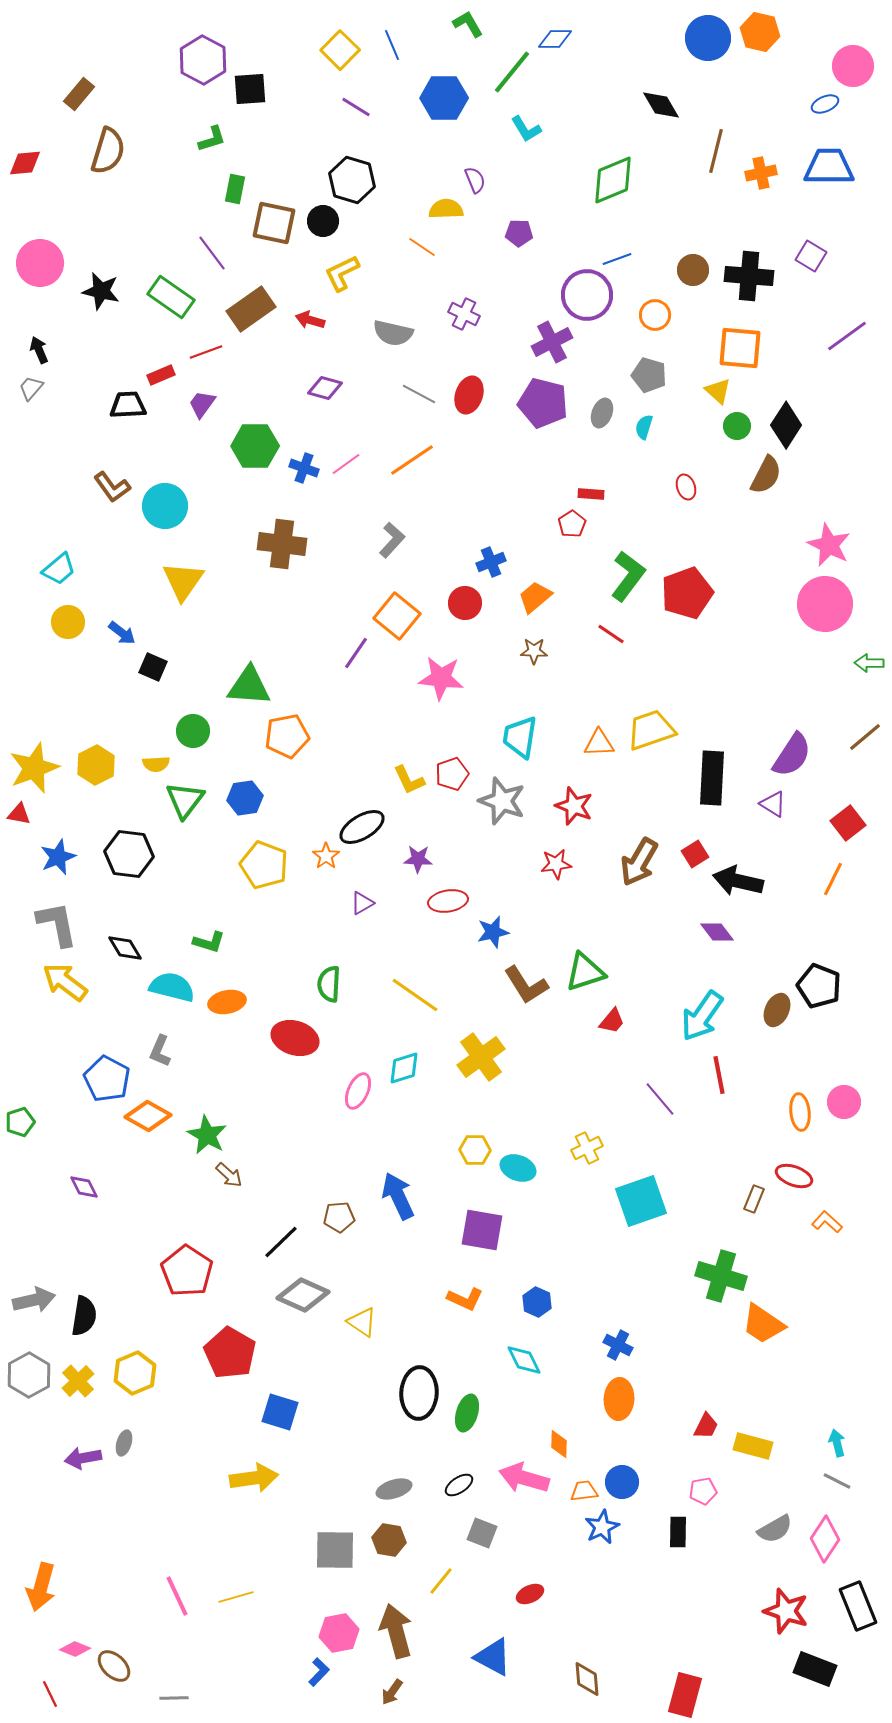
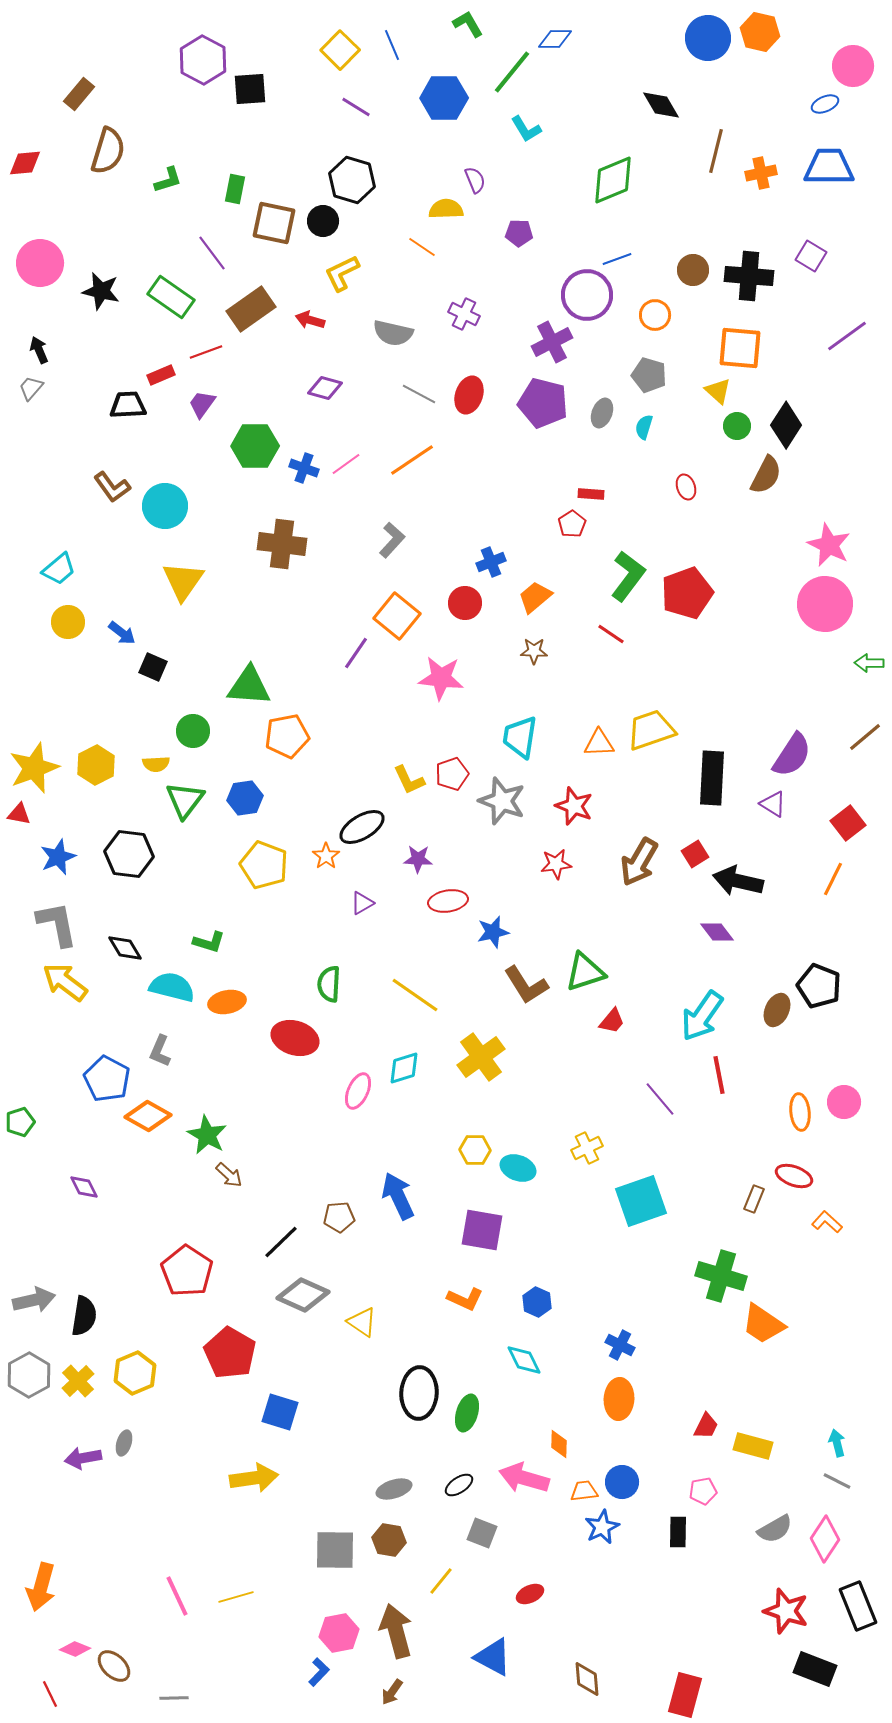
green L-shape at (212, 139): moved 44 px left, 41 px down
blue cross at (618, 1345): moved 2 px right
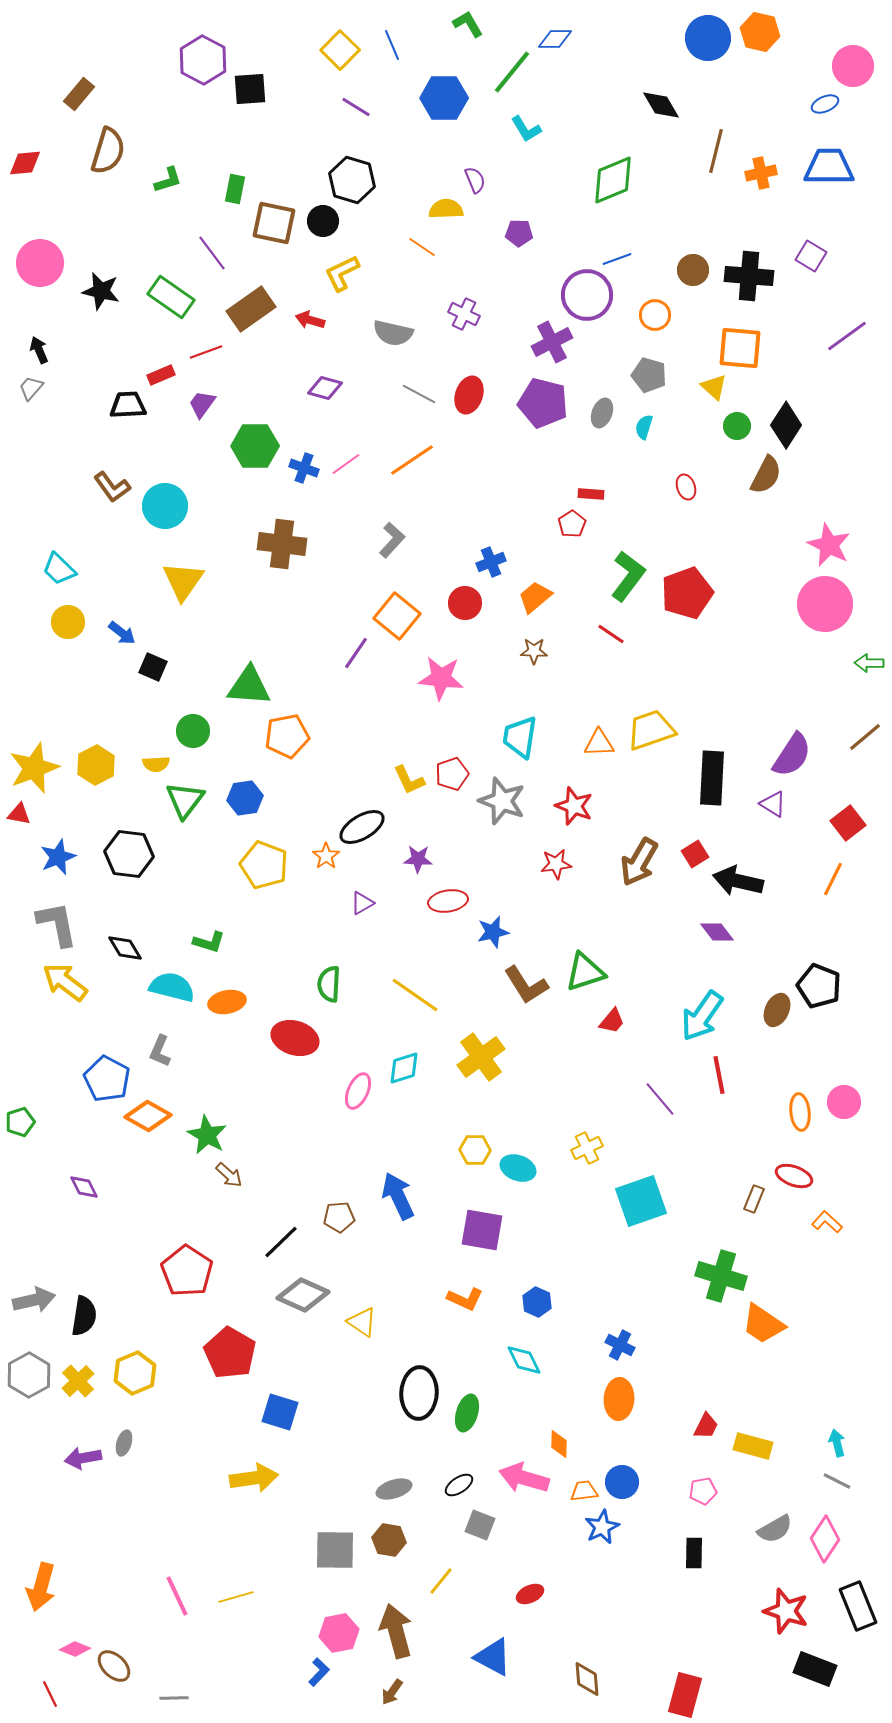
yellow triangle at (718, 391): moved 4 px left, 4 px up
cyan trapezoid at (59, 569): rotated 84 degrees clockwise
black rectangle at (678, 1532): moved 16 px right, 21 px down
gray square at (482, 1533): moved 2 px left, 8 px up
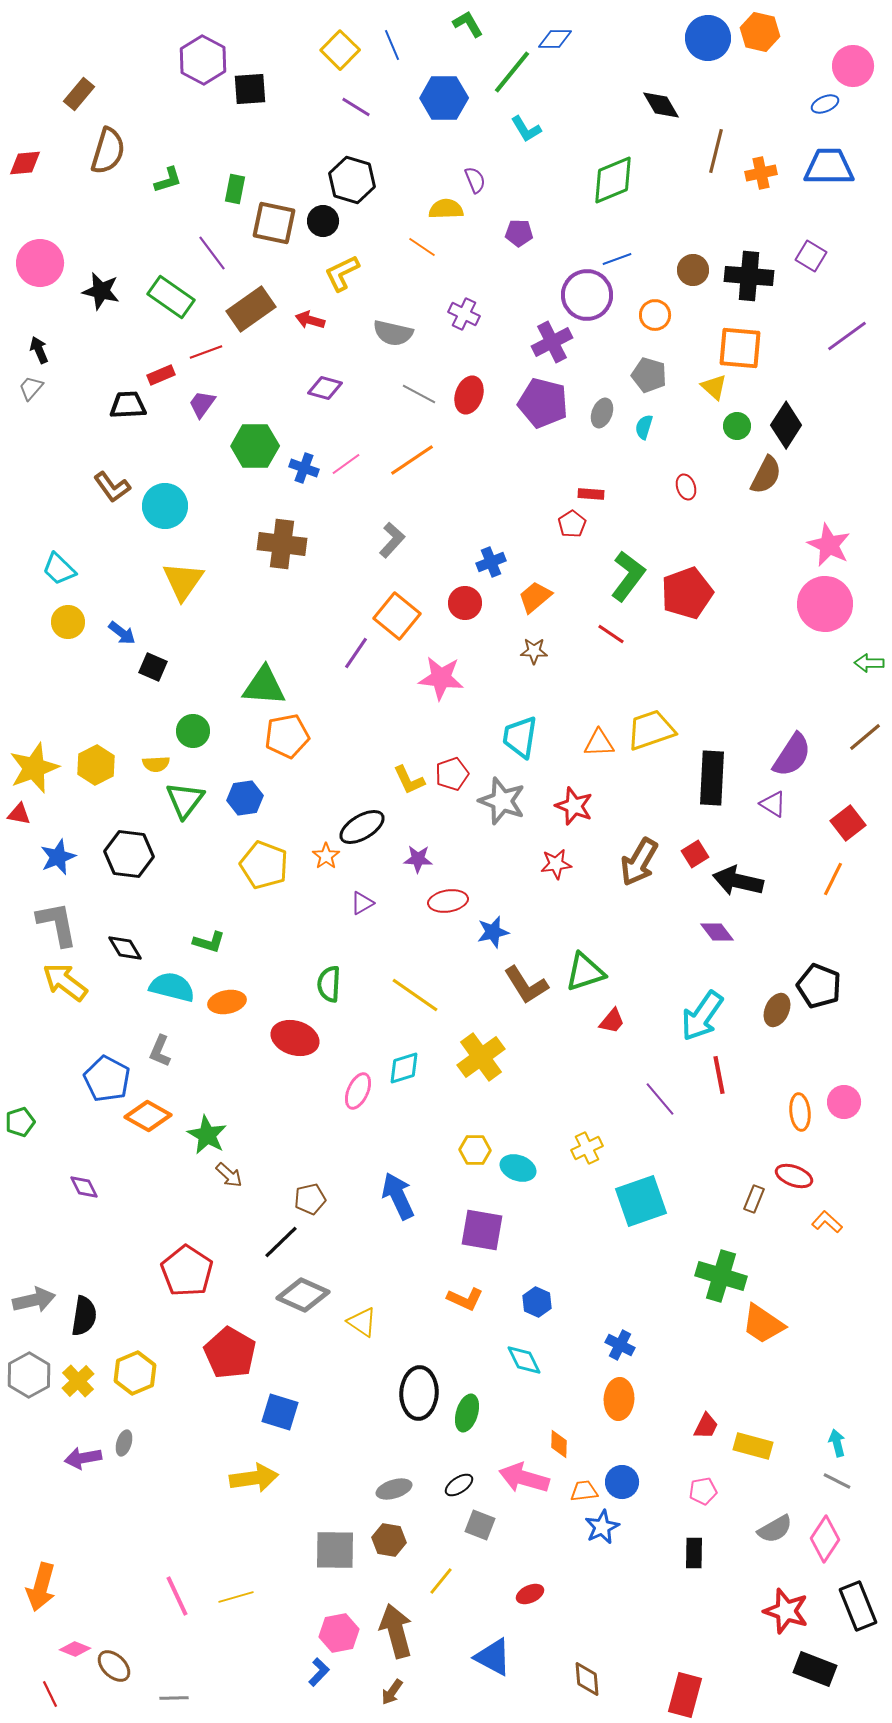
green triangle at (249, 686): moved 15 px right
brown pentagon at (339, 1217): moved 29 px left, 18 px up; rotated 8 degrees counterclockwise
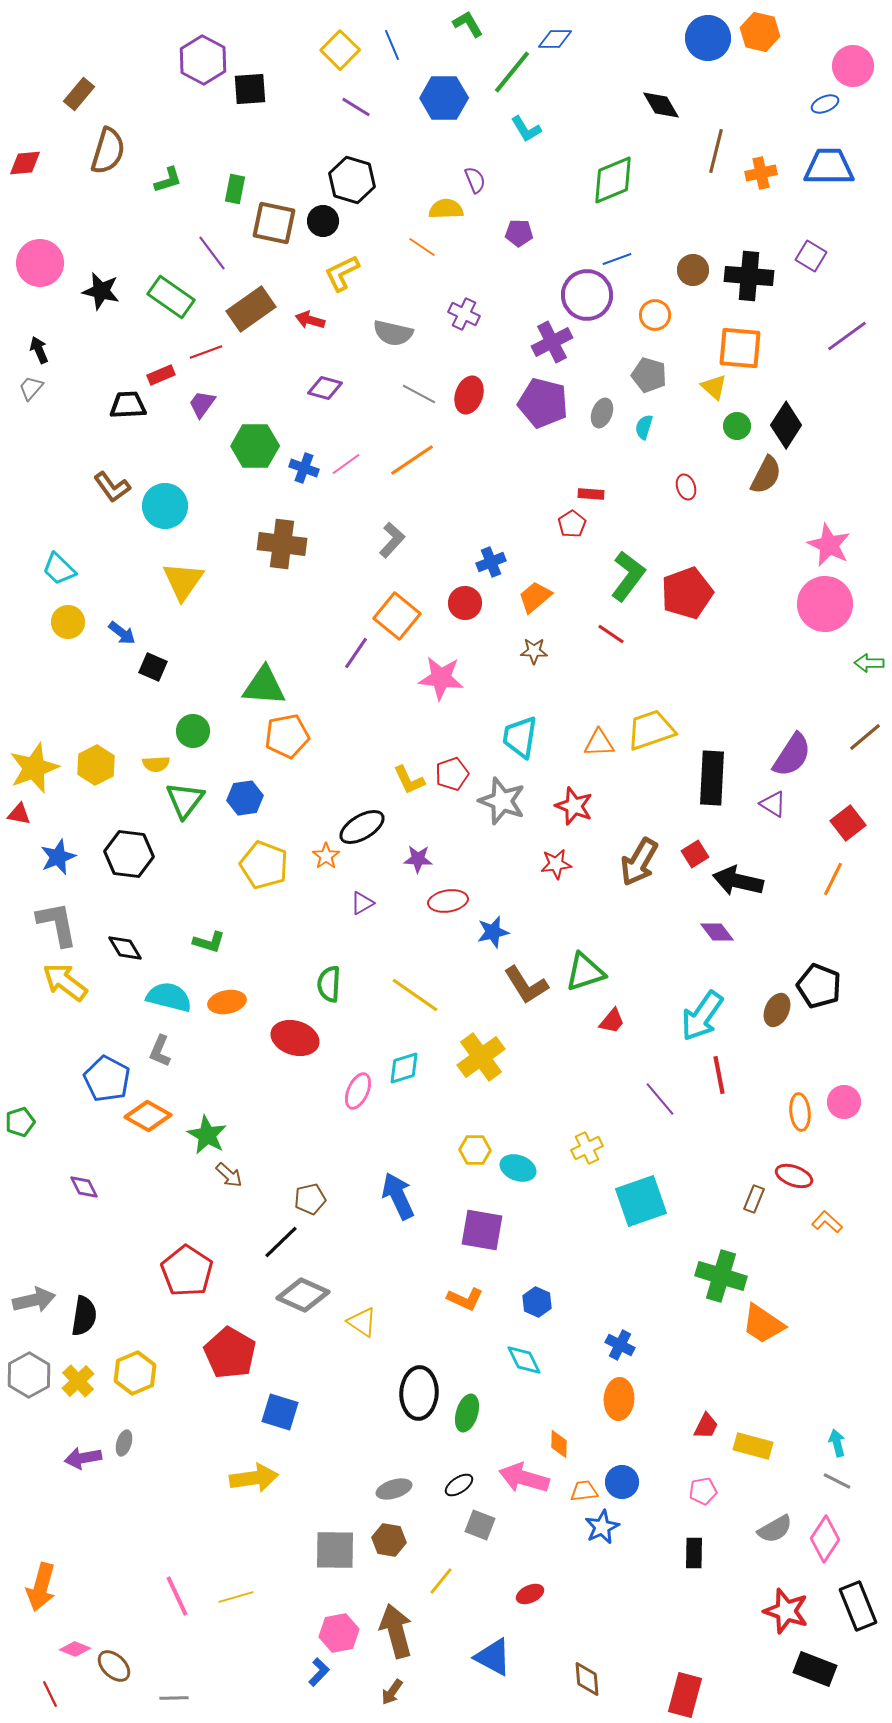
cyan semicircle at (172, 987): moved 3 px left, 10 px down
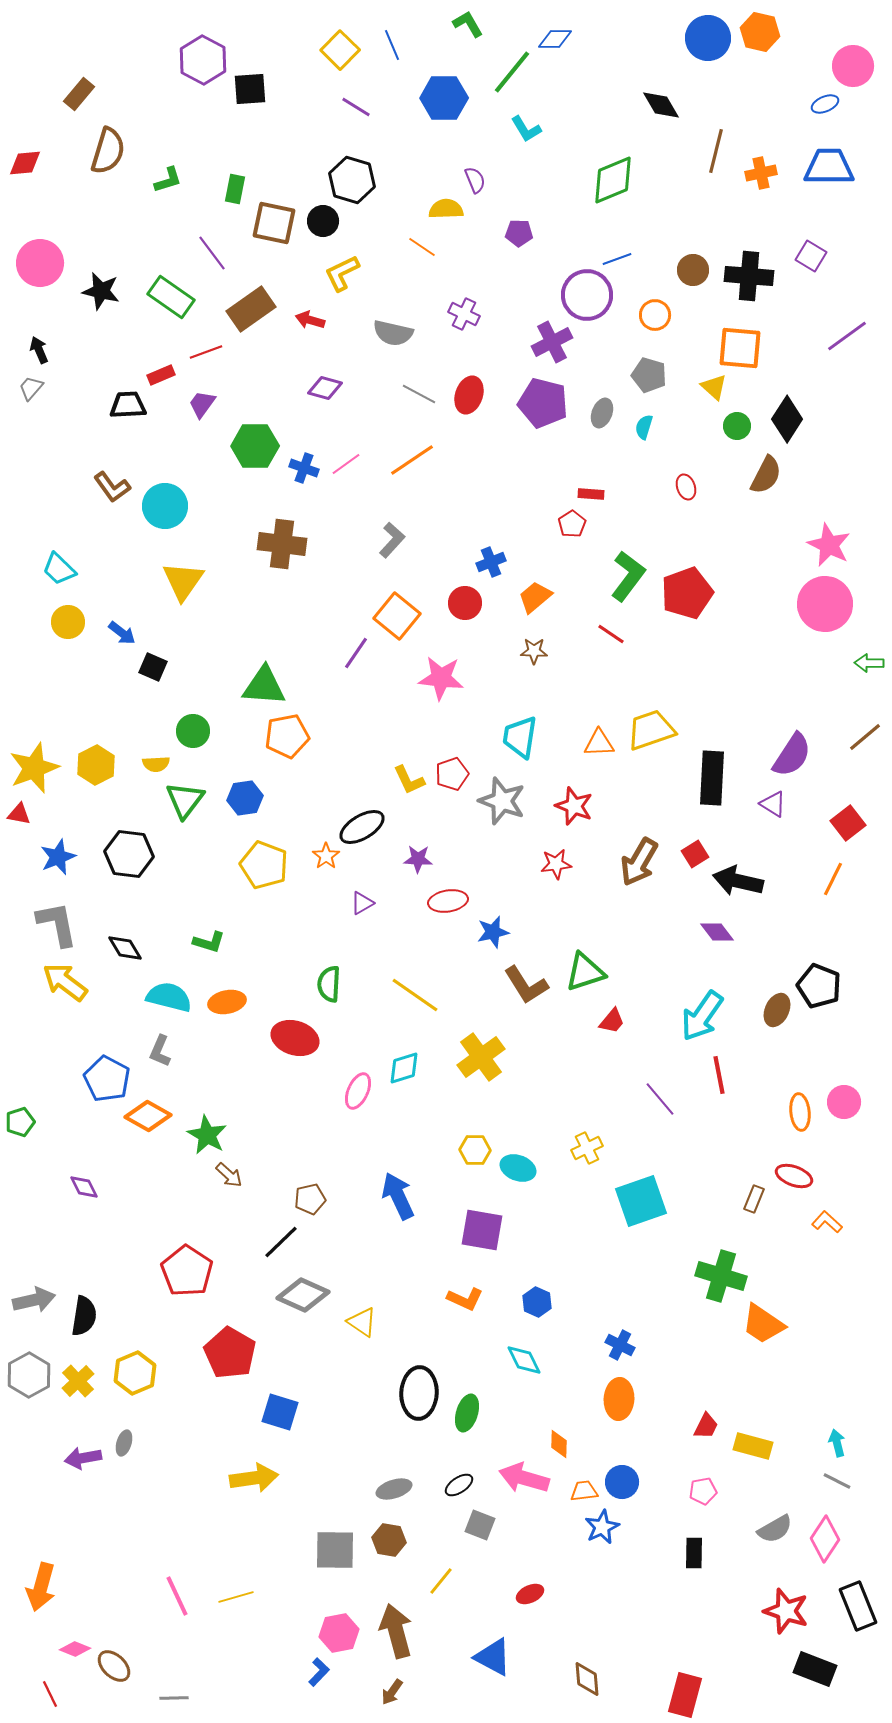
black diamond at (786, 425): moved 1 px right, 6 px up
